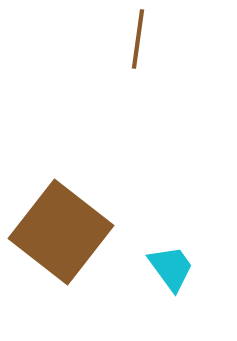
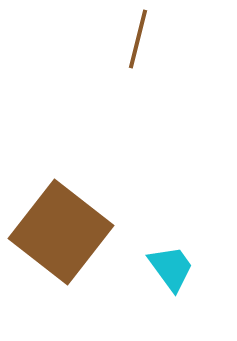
brown line: rotated 6 degrees clockwise
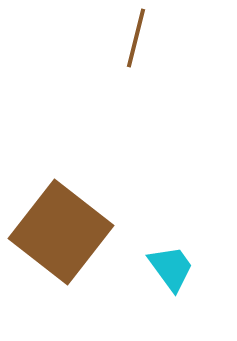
brown line: moved 2 px left, 1 px up
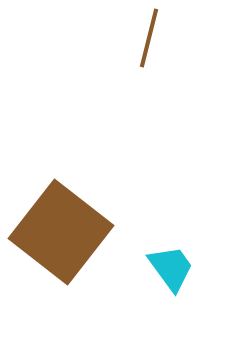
brown line: moved 13 px right
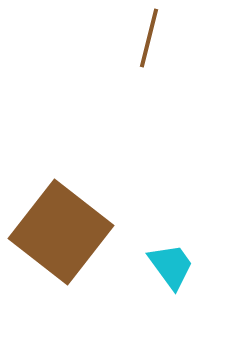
cyan trapezoid: moved 2 px up
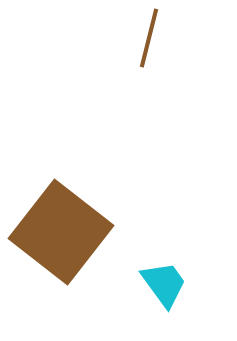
cyan trapezoid: moved 7 px left, 18 px down
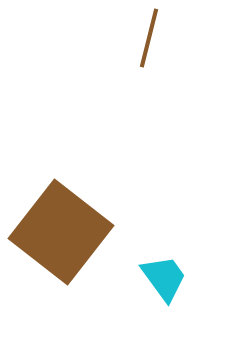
cyan trapezoid: moved 6 px up
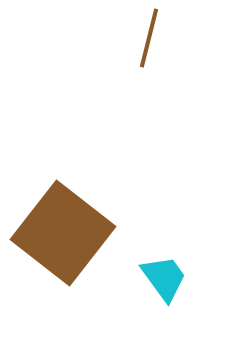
brown square: moved 2 px right, 1 px down
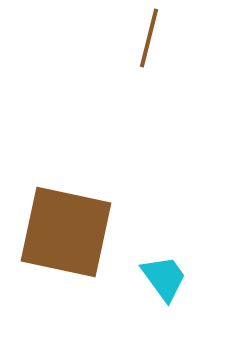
brown square: moved 3 px right, 1 px up; rotated 26 degrees counterclockwise
